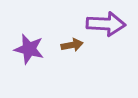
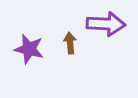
brown arrow: moved 2 px left, 2 px up; rotated 85 degrees counterclockwise
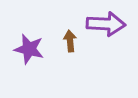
brown arrow: moved 2 px up
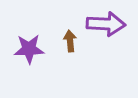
purple star: rotated 16 degrees counterclockwise
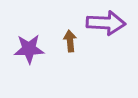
purple arrow: moved 1 px up
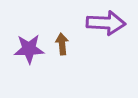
brown arrow: moved 8 px left, 3 px down
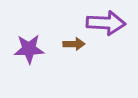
brown arrow: moved 12 px right; rotated 95 degrees clockwise
